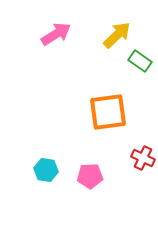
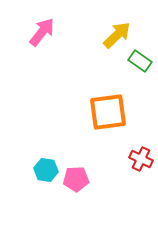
pink arrow: moved 14 px left, 2 px up; rotated 20 degrees counterclockwise
red cross: moved 2 px left, 1 px down
pink pentagon: moved 14 px left, 3 px down
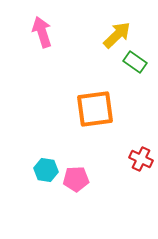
pink arrow: rotated 56 degrees counterclockwise
green rectangle: moved 5 px left, 1 px down
orange square: moved 13 px left, 3 px up
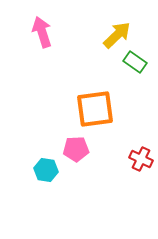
pink pentagon: moved 30 px up
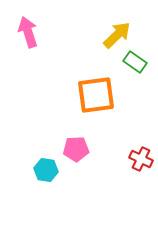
pink arrow: moved 14 px left
orange square: moved 1 px right, 14 px up
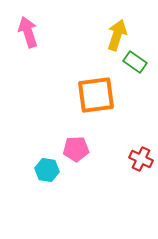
yellow arrow: rotated 28 degrees counterclockwise
cyan hexagon: moved 1 px right
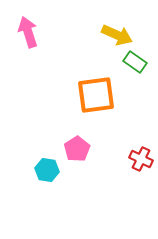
yellow arrow: rotated 96 degrees clockwise
pink pentagon: moved 1 px right; rotated 30 degrees counterclockwise
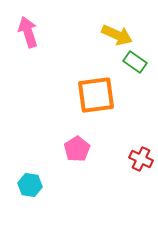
cyan hexagon: moved 17 px left, 15 px down
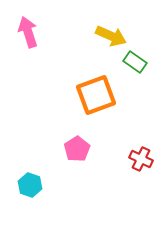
yellow arrow: moved 6 px left, 1 px down
orange square: rotated 12 degrees counterclockwise
cyan hexagon: rotated 10 degrees clockwise
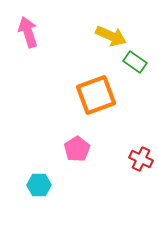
cyan hexagon: moved 9 px right; rotated 20 degrees counterclockwise
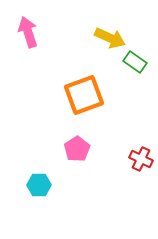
yellow arrow: moved 1 px left, 2 px down
orange square: moved 12 px left
